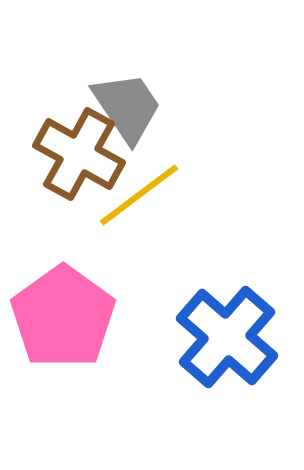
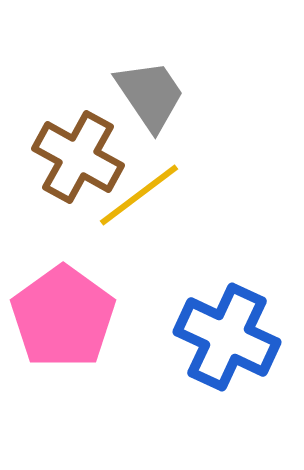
gray trapezoid: moved 23 px right, 12 px up
brown cross: moved 1 px left, 3 px down
blue cross: rotated 16 degrees counterclockwise
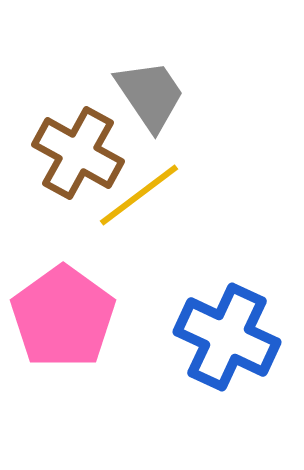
brown cross: moved 4 px up
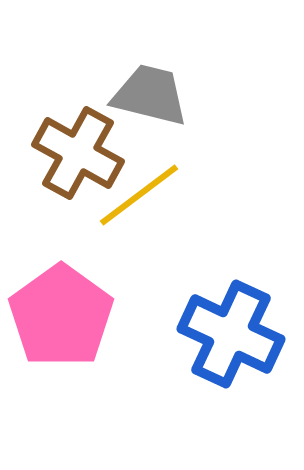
gray trapezoid: rotated 42 degrees counterclockwise
pink pentagon: moved 2 px left, 1 px up
blue cross: moved 4 px right, 3 px up
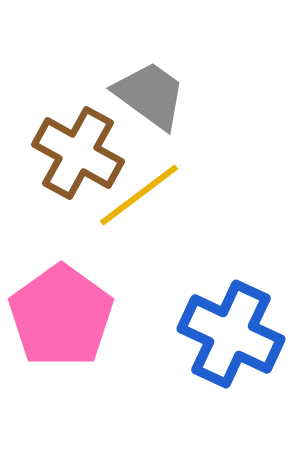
gray trapezoid: rotated 22 degrees clockwise
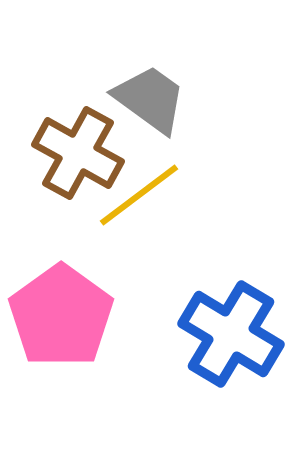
gray trapezoid: moved 4 px down
blue cross: rotated 6 degrees clockwise
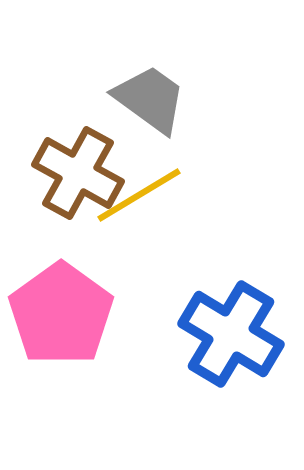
brown cross: moved 20 px down
yellow line: rotated 6 degrees clockwise
pink pentagon: moved 2 px up
